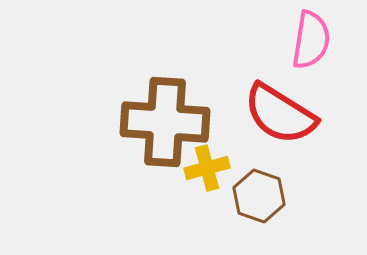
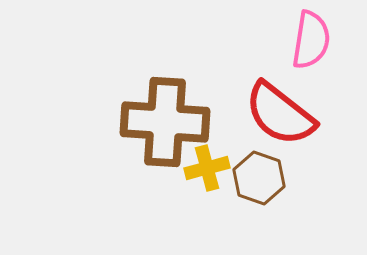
red semicircle: rotated 6 degrees clockwise
brown hexagon: moved 18 px up
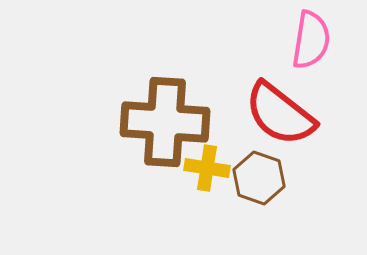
yellow cross: rotated 24 degrees clockwise
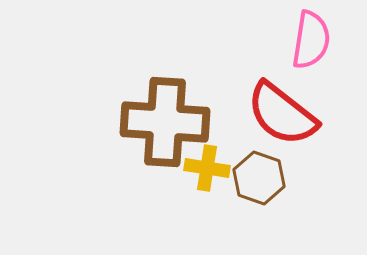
red semicircle: moved 2 px right
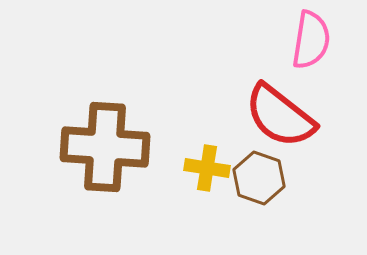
red semicircle: moved 2 px left, 2 px down
brown cross: moved 60 px left, 25 px down
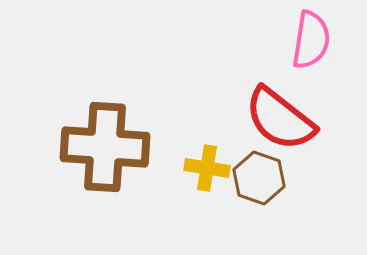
red semicircle: moved 3 px down
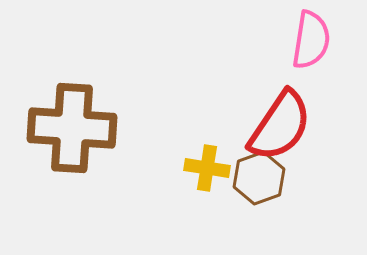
red semicircle: moved 7 px down; rotated 94 degrees counterclockwise
brown cross: moved 33 px left, 19 px up
brown hexagon: rotated 21 degrees clockwise
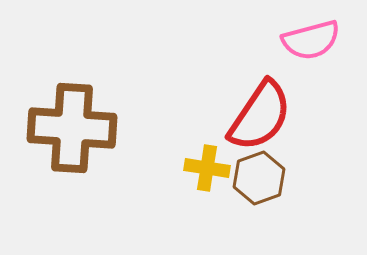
pink semicircle: rotated 66 degrees clockwise
red semicircle: moved 20 px left, 10 px up
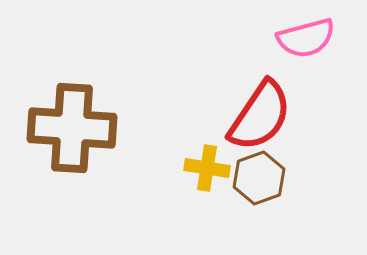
pink semicircle: moved 5 px left, 2 px up
